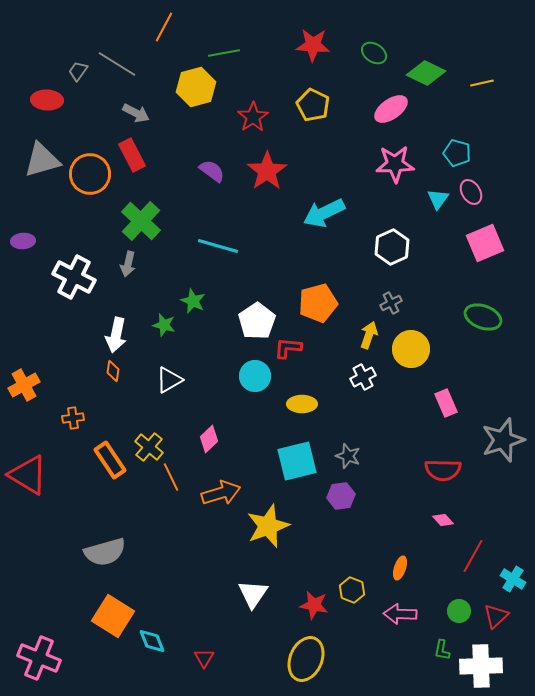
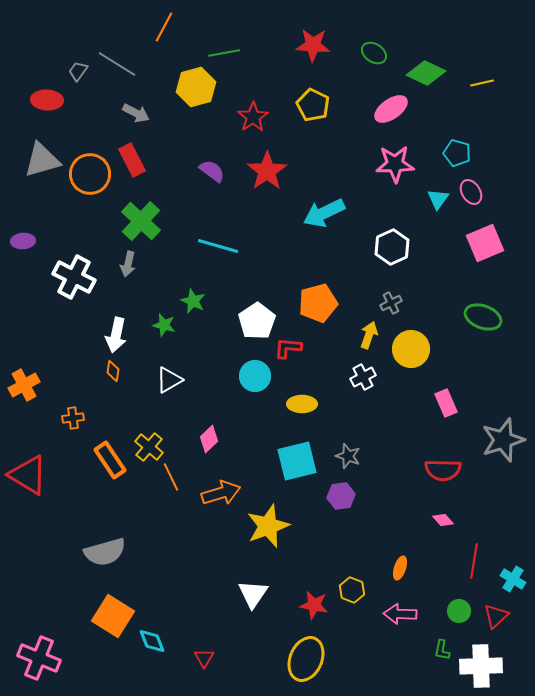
red rectangle at (132, 155): moved 5 px down
red line at (473, 556): moved 1 px right, 5 px down; rotated 20 degrees counterclockwise
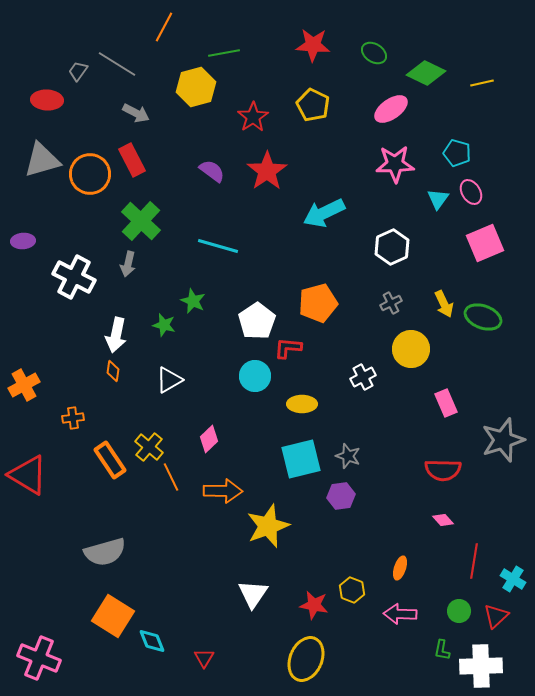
yellow arrow at (369, 335): moved 75 px right, 31 px up; rotated 136 degrees clockwise
cyan square at (297, 461): moved 4 px right, 2 px up
orange arrow at (221, 493): moved 2 px right, 2 px up; rotated 18 degrees clockwise
